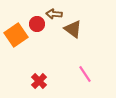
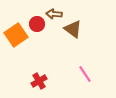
red cross: rotated 14 degrees clockwise
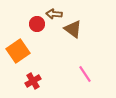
orange square: moved 2 px right, 16 px down
red cross: moved 6 px left
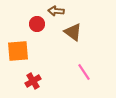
brown arrow: moved 2 px right, 3 px up
brown triangle: moved 3 px down
orange square: rotated 30 degrees clockwise
pink line: moved 1 px left, 2 px up
